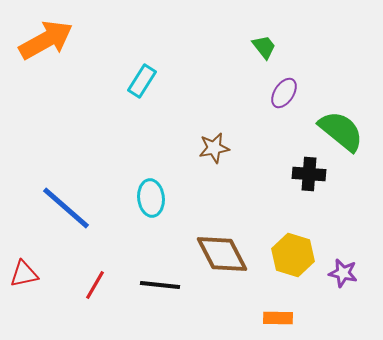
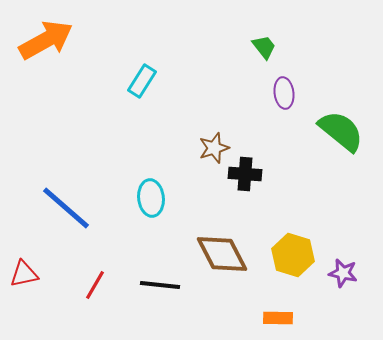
purple ellipse: rotated 40 degrees counterclockwise
brown star: rotated 8 degrees counterclockwise
black cross: moved 64 px left
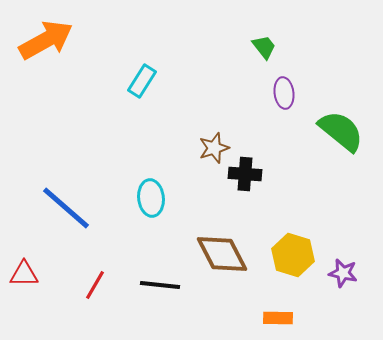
red triangle: rotated 12 degrees clockwise
